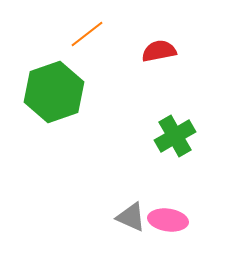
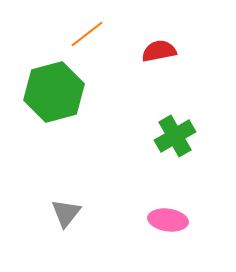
green hexagon: rotated 4 degrees clockwise
gray triangle: moved 65 px left, 4 px up; rotated 44 degrees clockwise
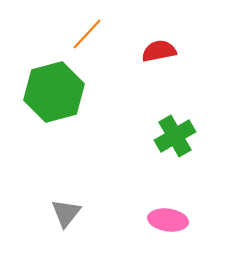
orange line: rotated 9 degrees counterclockwise
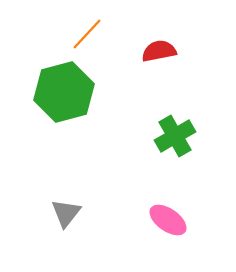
green hexagon: moved 10 px right
pink ellipse: rotated 27 degrees clockwise
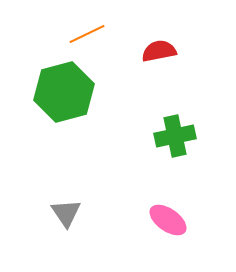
orange line: rotated 21 degrees clockwise
green cross: rotated 18 degrees clockwise
gray triangle: rotated 12 degrees counterclockwise
